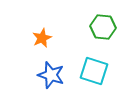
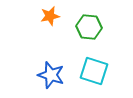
green hexagon: moved 14 px left
orange star: moved 8 px right, 22 px up; rotated 12 degrees clockwise
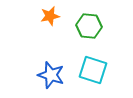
green hexagon: moved 1 px up
cyan square: moved 1 px left, 1 px up
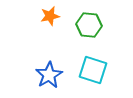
green hexagon: moved 1 px up
blue star: moved 2 px left; rotated 24 degrees clockwise
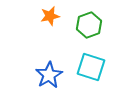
green hexagon: rotated 25 degrees counterclockwise
cyan square: moved 2 px left, 3 px up
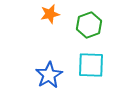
orange star: moved 2 px up
cyan square: moved 2 px up; rotated 16 degrees counterclockwise
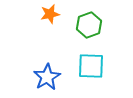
cyan square: moved 1 px down
blue star: moved 2 px left, 2 px down
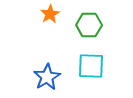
orange star: rotated 18 degrees counterclockwise
green hexagon: rotated 20 degrees clockwise
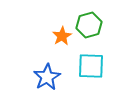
orange star: moved 12 px right, 22 px down
green hexagon: rotated 15 degrees counterclockwise
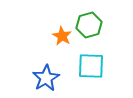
orange star: rotated 12 degrees counterclockwise
blue star: moved 1 px left, 1 px down
